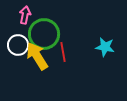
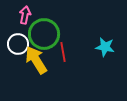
white circle: moved 1 px up
yellow arrow: moved 1 px left, 4 px down
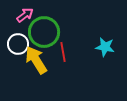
pink arrow: rotated 42 degrees clockwise
green circle: moved 2 px up
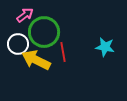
yellow arrow: rotated 32 degrees counterclockwise
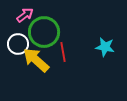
yellow arrow: rotated 16 degrees clockwise
